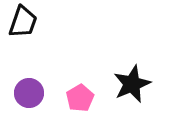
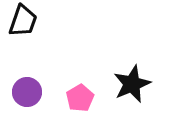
black trapezoid: moved 1 px up
purple circle: moved 2 px left, 1 px up
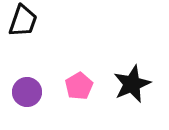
pink pentagon: moved 1 px left, 12 px up
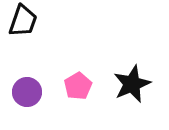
pink pentagon: moved 1 px left
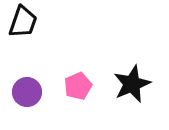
black trapezoid: moved 1 px down
pink pentagon: rotated 8 degrees clockwise
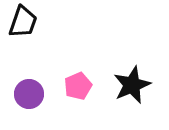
black star: moved 1 px down
purple circle: moved 2 px right, 2 px down
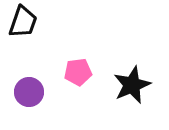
pink pentagon: moved 14 px up; rotated 16 degrees clockwise
purple circle: moved 2 px up
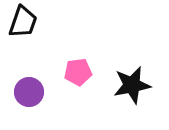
black star: rotated 12 degrees clockwise
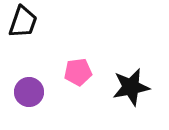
black star: moved 1 px left, 2 px down
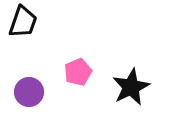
pink pentagon: rotated 16 degrees counterclockwise
black star: rotated 15 degrees counterclockwise
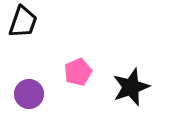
black star: rotated 6 degrees clockwise
purple circle: moved 2 px down
